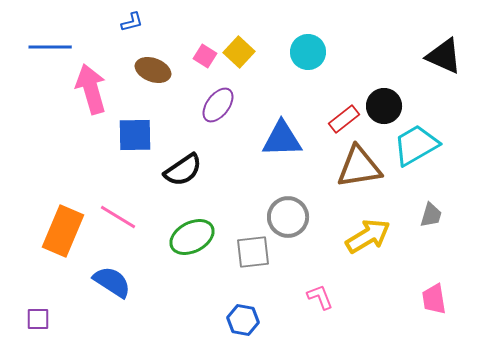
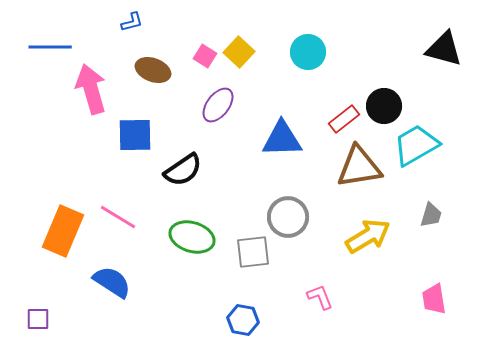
black triangle: moved 7 px up; rotated 9 degrees counterclockwise
green ellipse: rotated 45 degrees clockwise
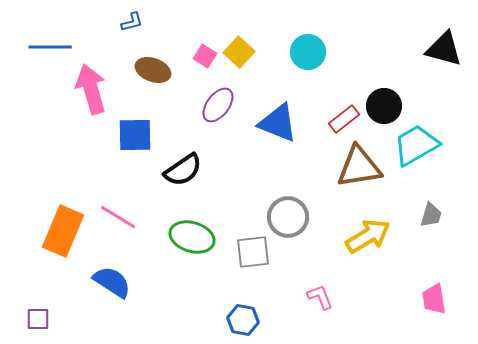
blue triangle: moved 4 px left, 16 px up; rotated 24 degrees clockwise
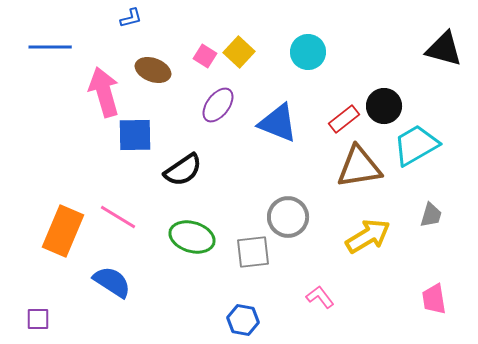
blue L-shape: moved 1 px left, 4 px up
pink arrow: moved 13 px right, 3 px down
pink L-shape: rotated 16 degrees counterclockwise
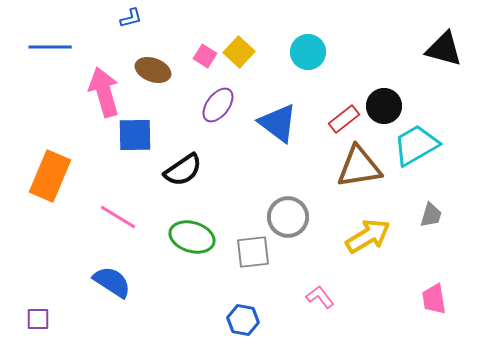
blue triangle: rotated 15 degrees clockwise
orange rectangle: moved 13 px left, 55 px up
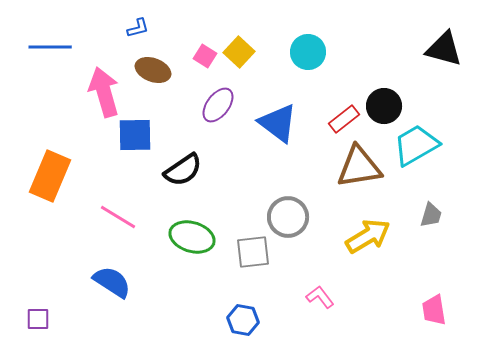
blue L-shape: moved 7 px right, 10 px down
pink trapezoid: moved 11 px down
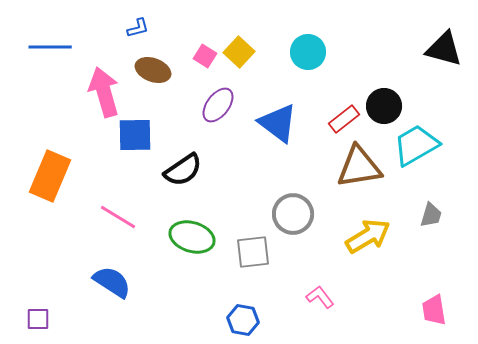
gray circle: moved 5 px right, 3 px up
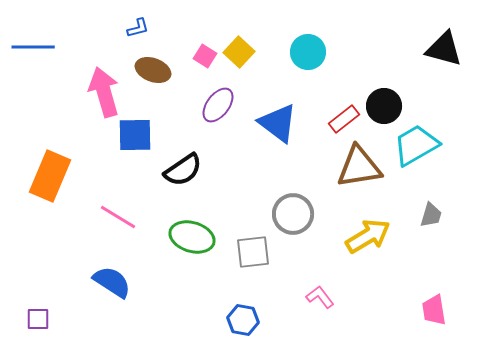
blue line: moved 17 px left
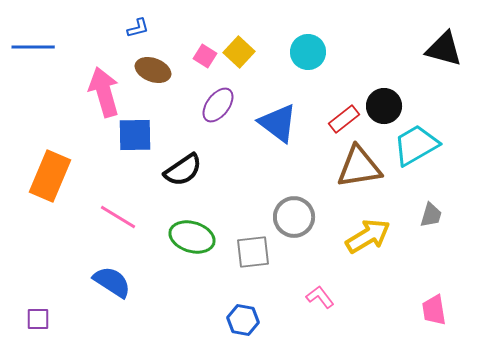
gray circle: moved 1 px right, 3 px down
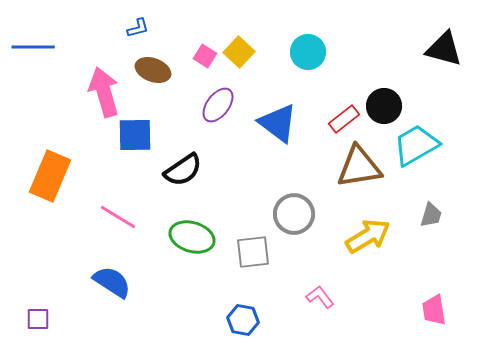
gray circle: moved 3 px up
